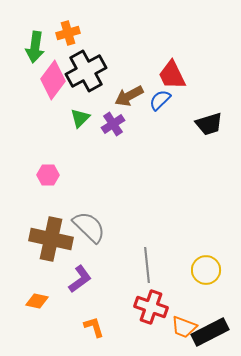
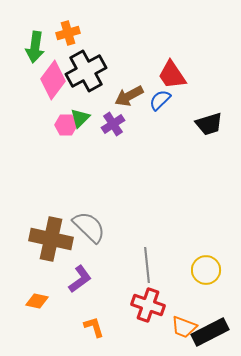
red trapezoid: rotated 8 degrees counterclockwise
pink hexagon: moved 18 px right, 50 px up
red cross: moved 3 px left, 2 px up
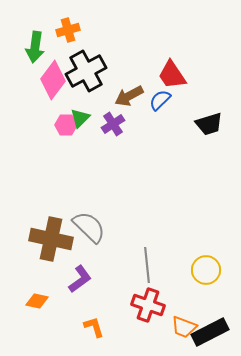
orange cross: moved 3 px up
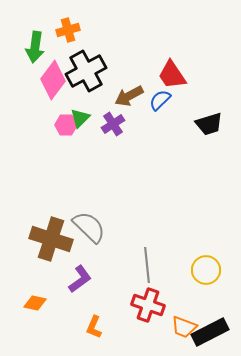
brown cross: rotated 6 degrees clockwise
orange diamond: moved 2 px left, 2 px down
orange L-shape: rotated 140 degrees counterclockwise
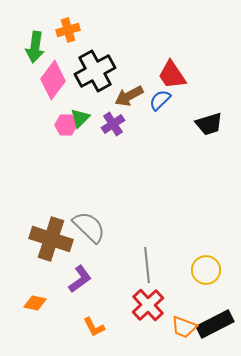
black cross: moved 9 px right
red cross: rotated 28 degrees clockwise
orange L-shape: rotated 50 degrees counterclockwise
black rectangle: moved 5 px right, 8 px up
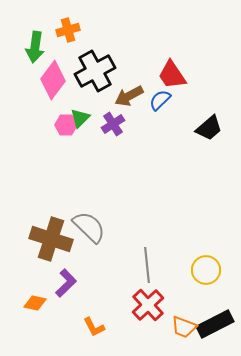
black trapezoid: moved 4 px down; rotated 24 degrees counterclockwise
purple L-shape: moved 14 px left, 4 px down; rotated 8 degrees counterclockwise
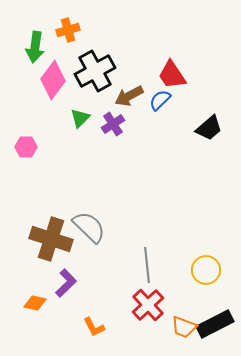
pink hexagon: moved 40 px left, 22 px down
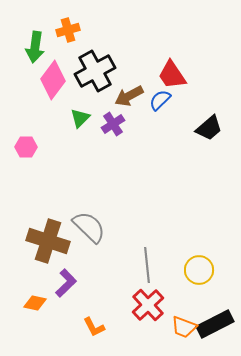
brown cross: moved 3 px left, 2 px down
yellow circle: moved 7 px left
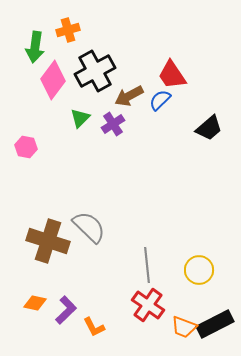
pink hexagon: rotated 10 degrees clockwise
purple L-shape: moved 27 px down
red cross: rotated 12 degrees counterclockwise
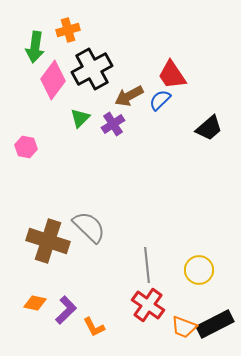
black cross: moved 3 px left, 2 px up
